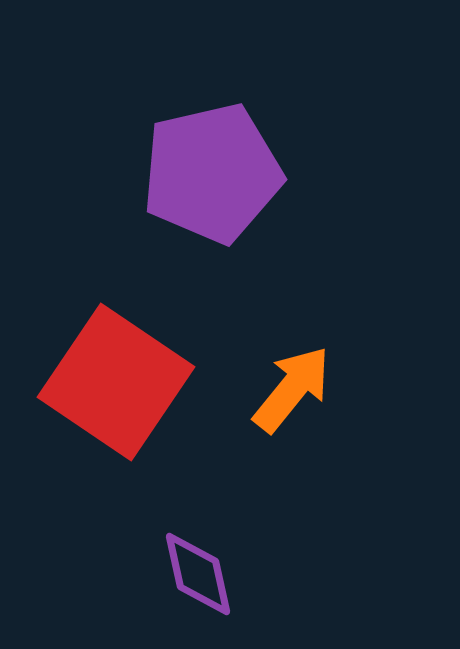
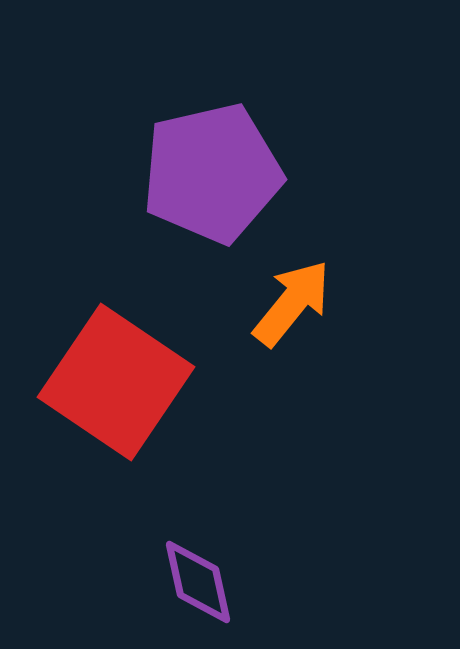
orange arrow: moved 86 px up
purple diamond: moved 8 px down
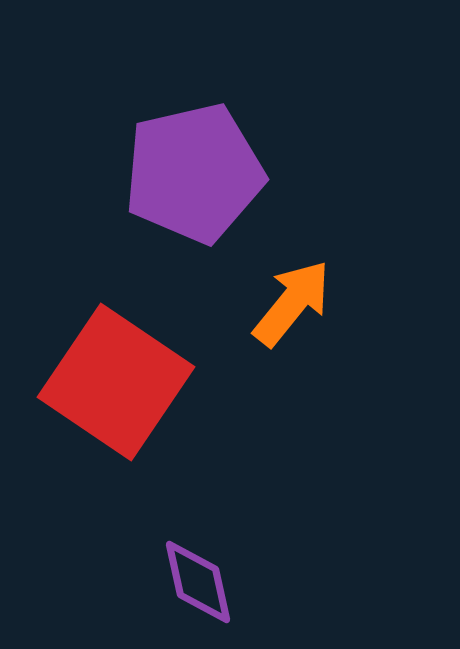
purple pentagon: moved 18 px left
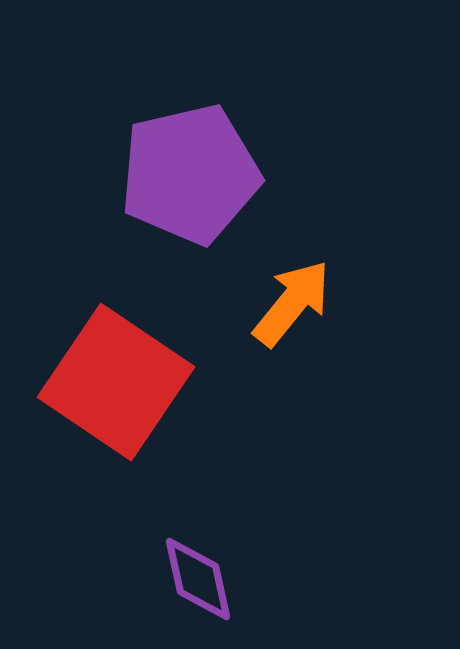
purple pentagon: moved 4 px left, 1 px down
purple diamond: moved 3 px up
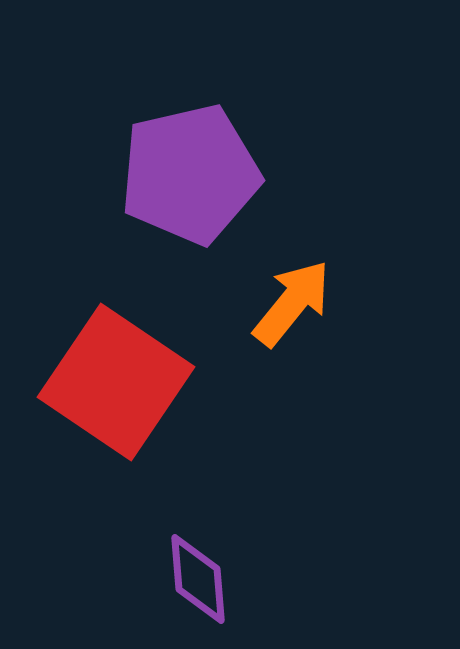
purple diamond: rotated 8 degrees clockwise
